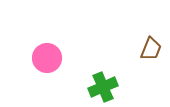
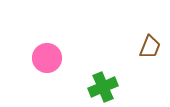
brown trapezoid: moved 1 px left, 2 px up
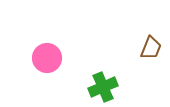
brown trapezoid: moved 1 px right, 1 px down
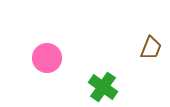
green cross: rotated 32 degrees counterclockwise
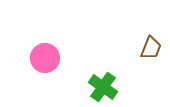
pink circle: moved 2 px left
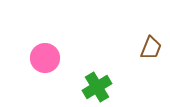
green cross: moved 6 px left; rotated 24 degrees clockwise
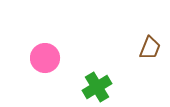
brown trapezoid: moved 1 px left
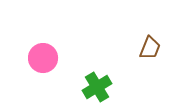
pink circle: moved 2 px left
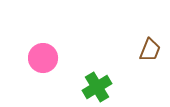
brown trapezoid: moved 2 px down
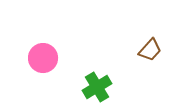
brown trapezoid: rotated 20 degrees clockwise
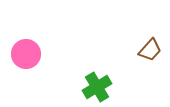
pink circle: moved 17 px left, 4 px up
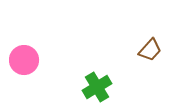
pink circle: moved 2 px left, 6 px down
